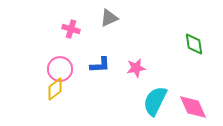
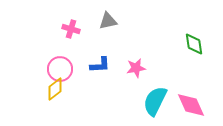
gray triangle: moved 1 px left, 3 px down; rotated 12 degrees clockwise
pink diamond: moved 2 px left, 2 px up
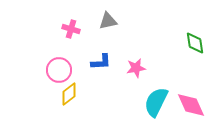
green diamond: moved 1 px right, 1 px up
blue L-shape: moved 1 px right, 3 px up
pink circle: moved 1 px left, 1 px down
yellow diamond: moved 14 px right, 5 px down
cyan semicircle: moved 1 px right, 1 px down
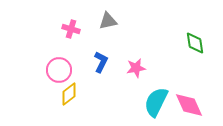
blue L-shape: rotated 60 degrees counterclockwise
pink diamond: moved 2 px left
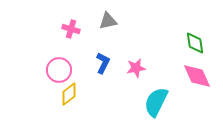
blue L-shape: moved 2 px right, 1 px down
pink diamond: moved 8 px right, 29 px up
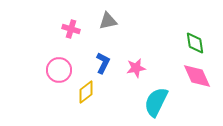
yellow diamond: moved 17 px right, 2 px up
